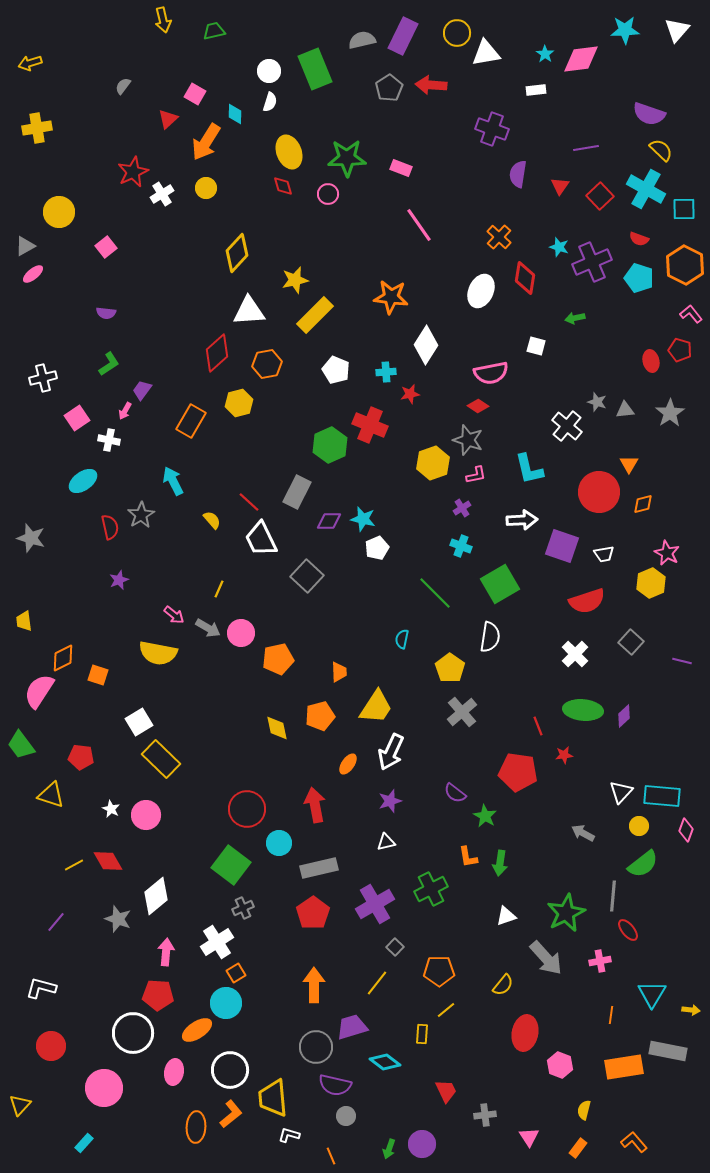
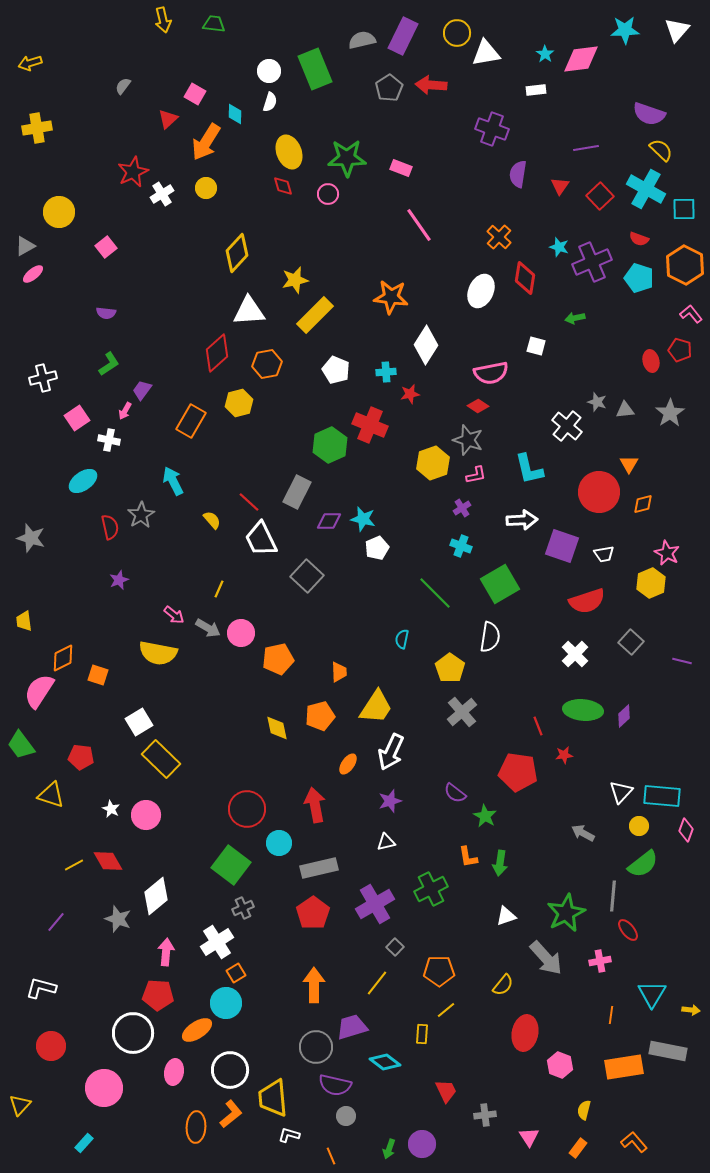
green trapezoid at (214, 31): moved 7 px up; rotated 20 degrees clockwise
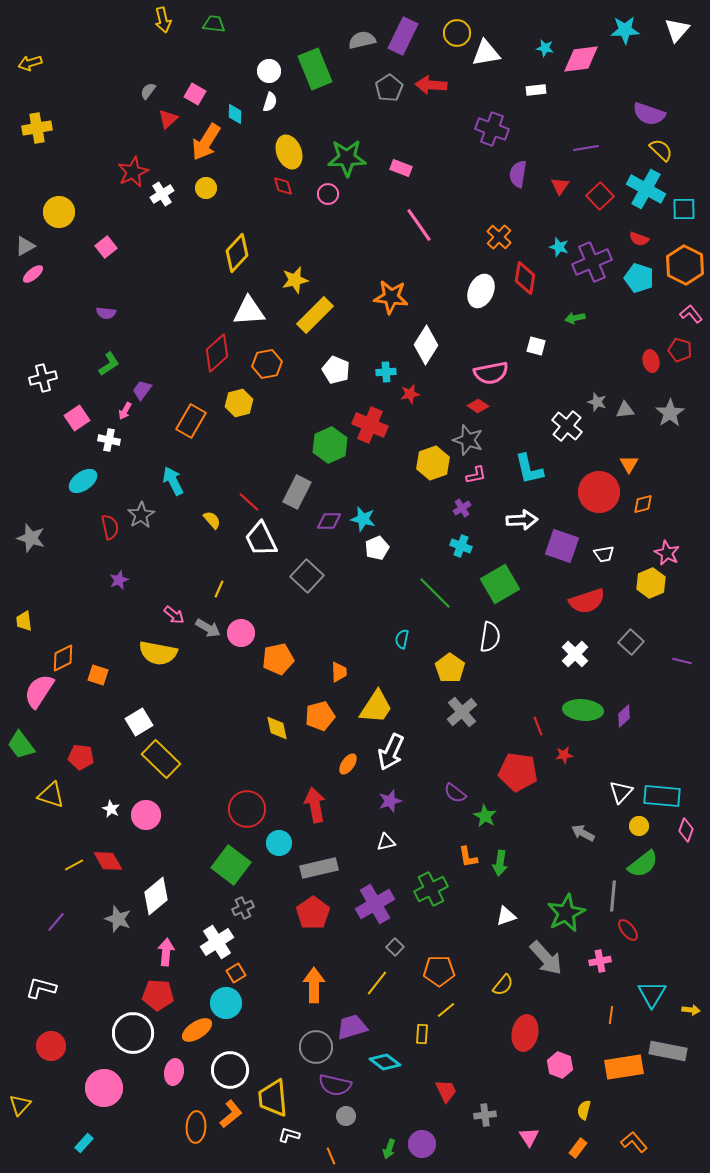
cyan star at (545, 54): moved 6 px up; rotated 24 degrees counterclockwise
gray semicircle at (123, 86): moved 25 px right, 5 px down
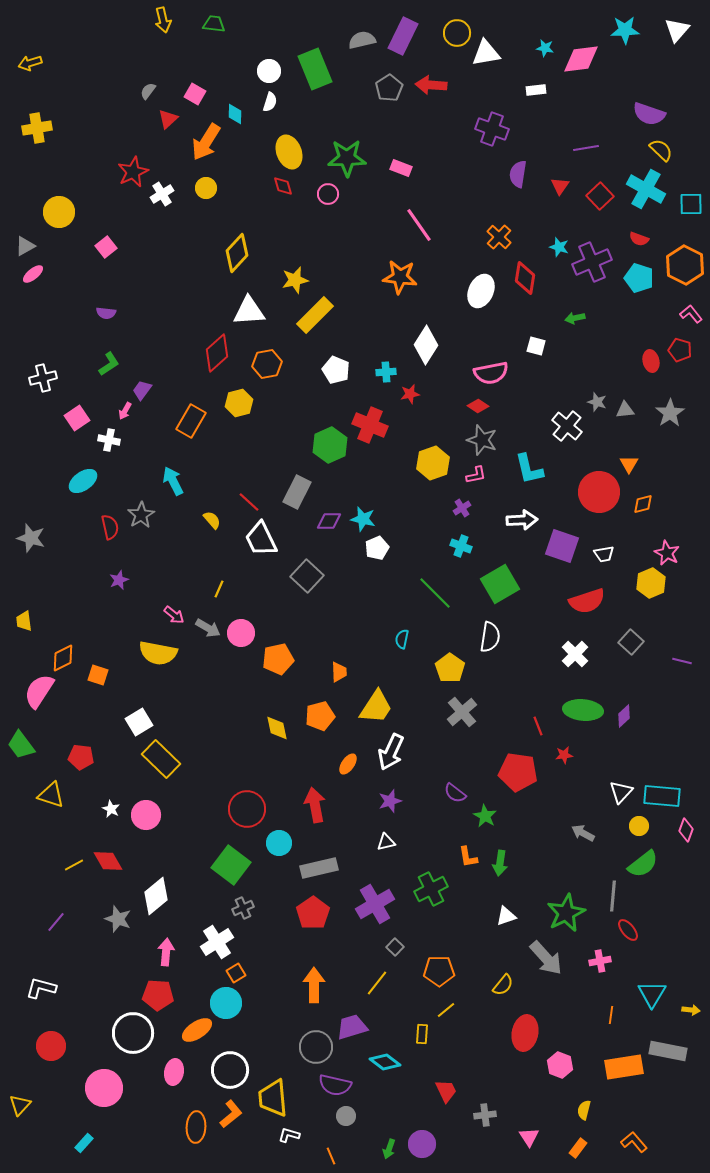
cyan square at (684, 209): moved 7 px right, 5 px up
orange star at (391, 297): moved 9 px right, 20 px up
gray star at (468, 440): moved 14 px right
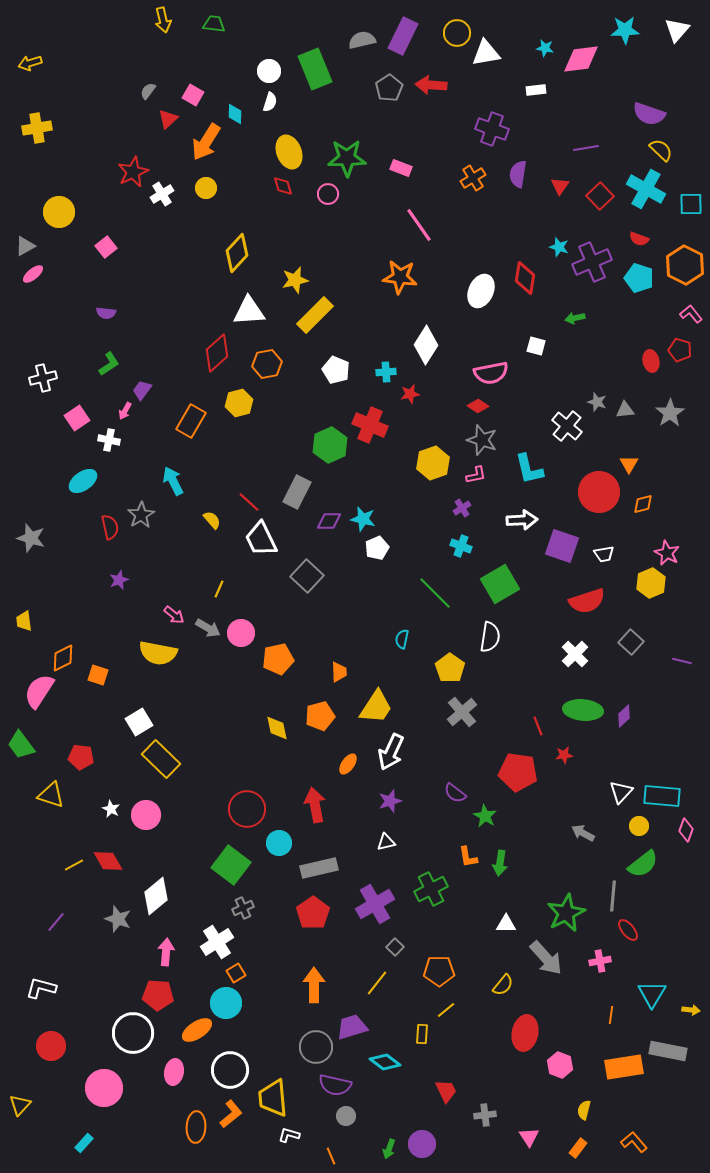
pink square at (195, 94): moved 2 px left, 1 px down
orange cross at (499, 237): moved 26 px left, 59 px up; rotated 15 degrees clockwise
white triangle at (506, 916): moved 8 px down; rotated 20 degrees clockwise
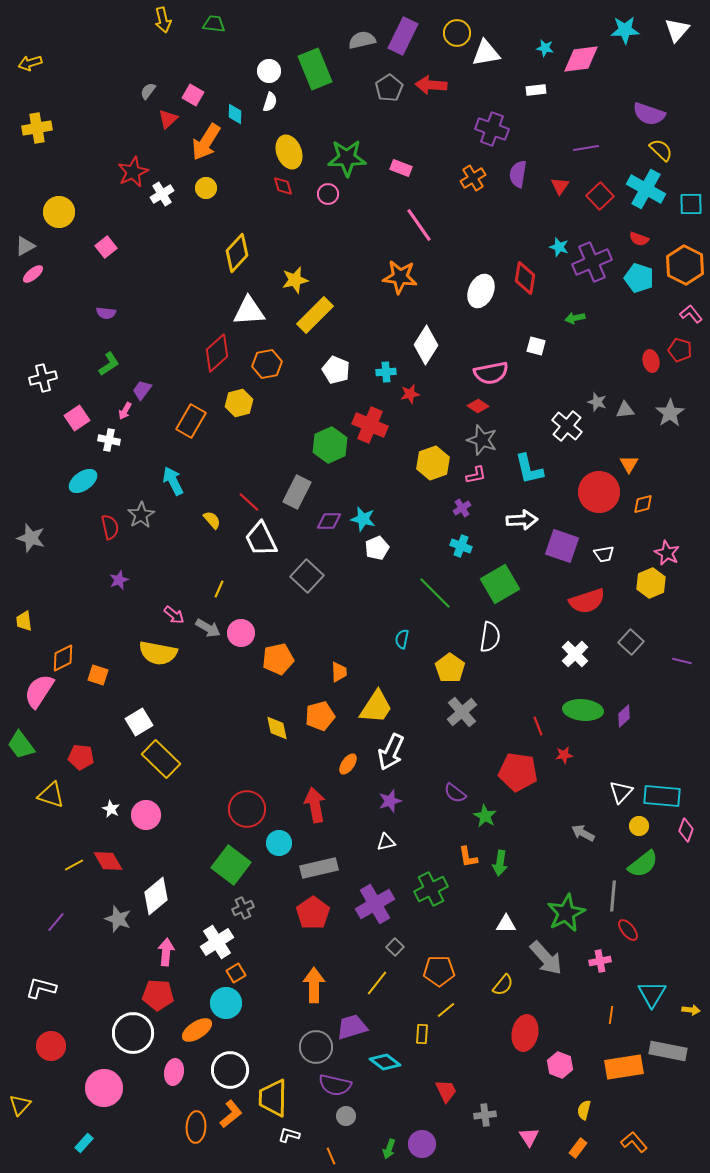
yellow trapezoid at (273, 1098): rotated 6 degrees clockwise
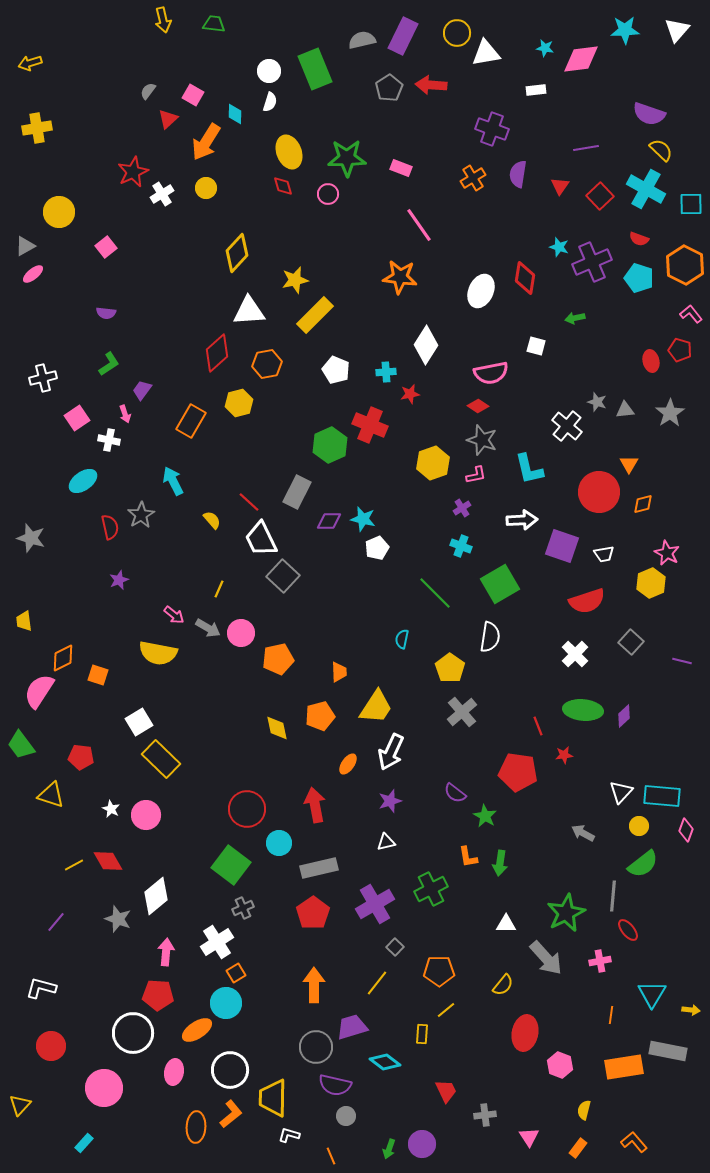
pink arrow at (125, 411): moved 3 px down; rotated 48 degrees counterclockwise
gray square at (307, 576): moved 24 px left
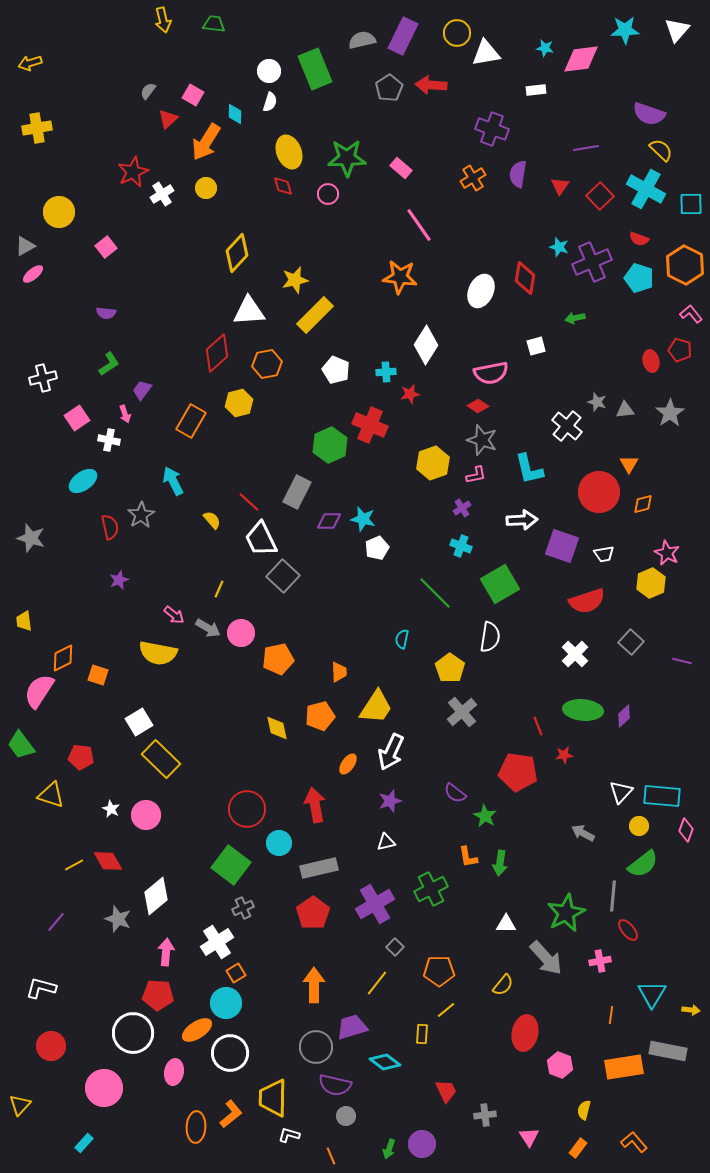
pink rectangle at (401, 168): rotated 20 degrees clockwise
white square at (536, 346): rotated 30 degrees counterclockwise
white circle at (230, 1070): moved 17 px up
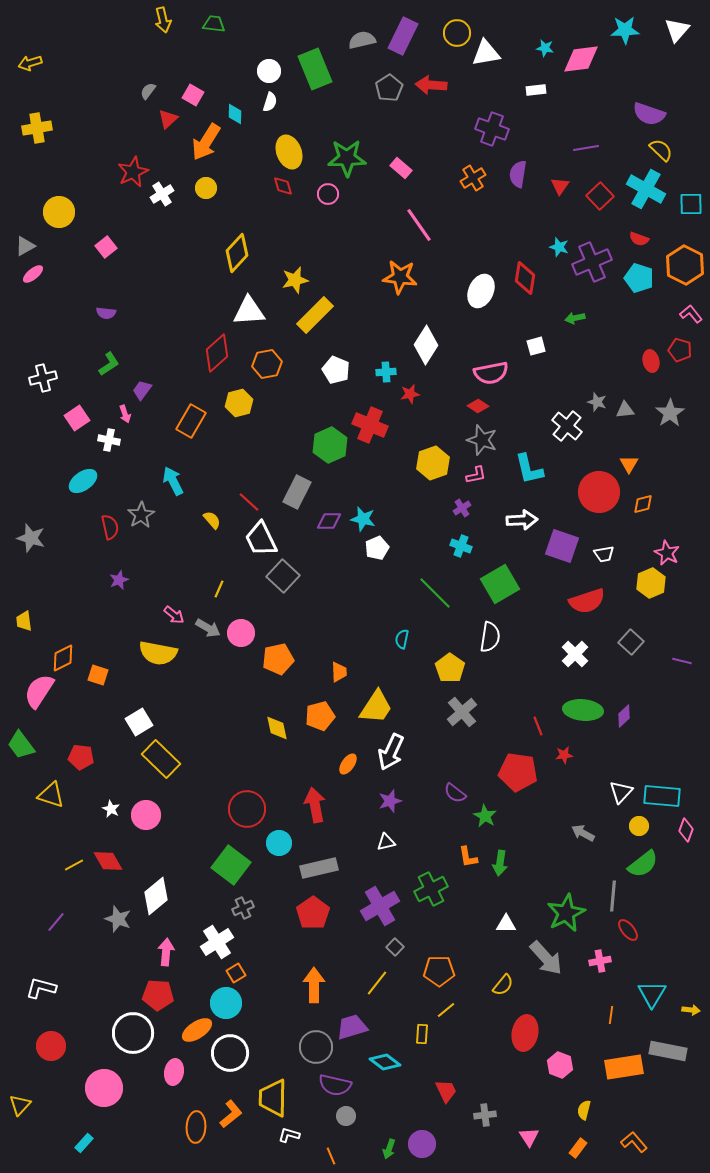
purple cross at (375, 904): moved 5 px right, 2 px down
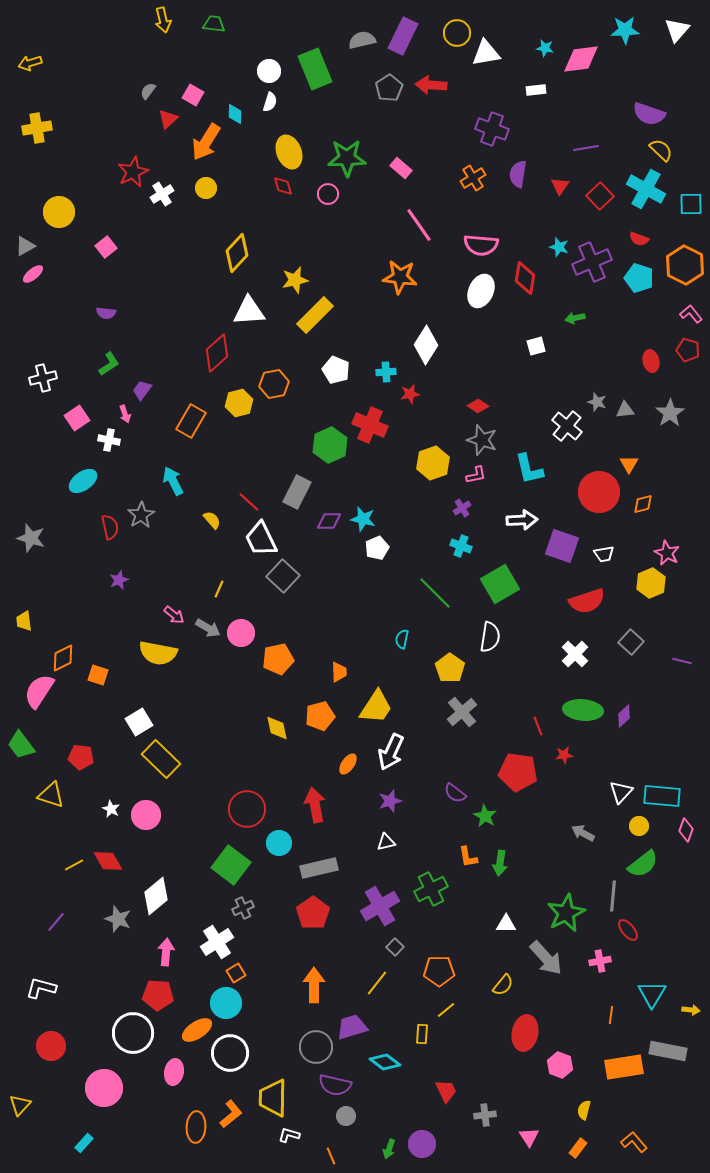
red pentagon at (680, 350): moved 8 px right
orange hexagon at (267, 364): moved 7 px right, 20 px down
pink semicircle at (491, 373): moved 10 px left, 128 px up; rotated 16 degrees clockwise
